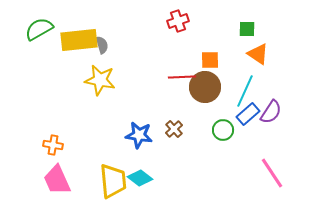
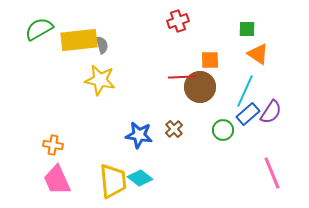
brown circle: moved 5 px left
pink line: rotated 12 degrees clockwise
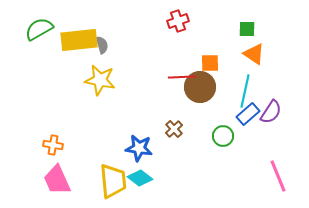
orange triangle: moved 4 px left
orange square: moved 3 px down
cyan line: rotated 12 degrees counterclockwise
green circle: moved 6 px down
blue star: moved 13 px down
pink line: moved 6 px right, 3 px down
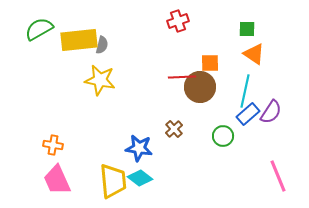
gray semicircle: rotated 30 degrees clockwise
